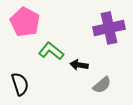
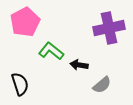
pink pentagon: rotated 16 degrees clockwise
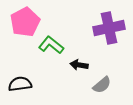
green L-shape: moved 6 px up
black semicircle: rotated 80 degrees counterclockwise
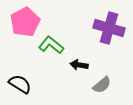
purple cross: rotated 28 degrees clockwise
black semicircle: rotated 40 degrees clockwise
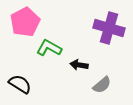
green L-shape: moved 2 px left, 3 px down; rotated 10 degrees counterclockwise
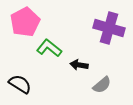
green L-shape: rotated 10 degrees clockwise
